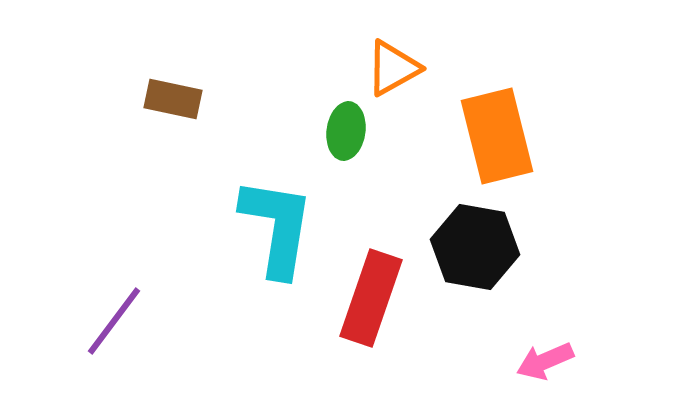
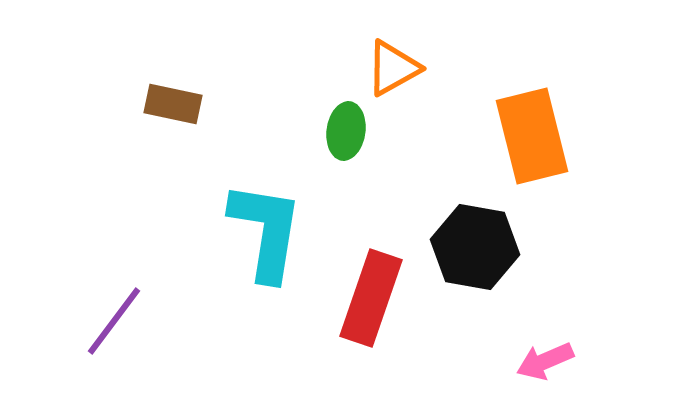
brown rectangle: moved 5 px down
orange rectangle: moved 35 px right
cyan L-shape: moved 11 px left, 4 px down
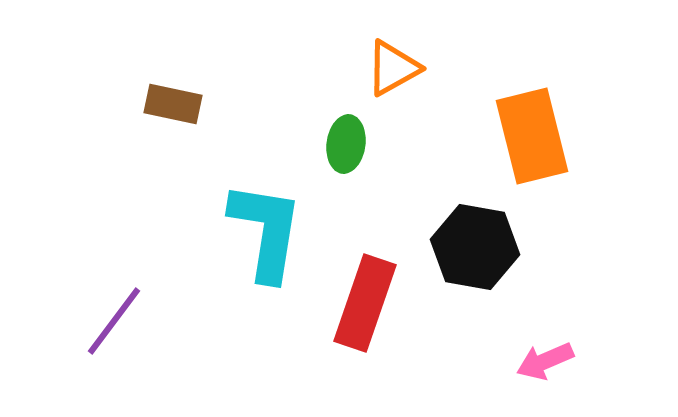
green ellipse: moved 13 px down
red rectangle: moved 6 px left, 5 px down
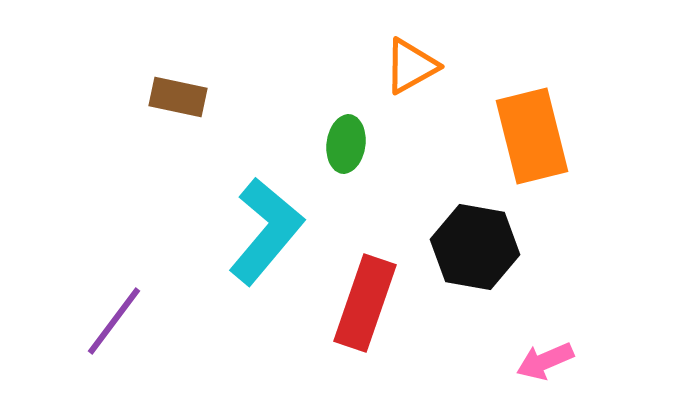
orange triangle: moved 18 px right, 2 px up
brown rectangle: moved 5 px right, 7 px up
cyan L-shape: rotated 31 degrees clockwise
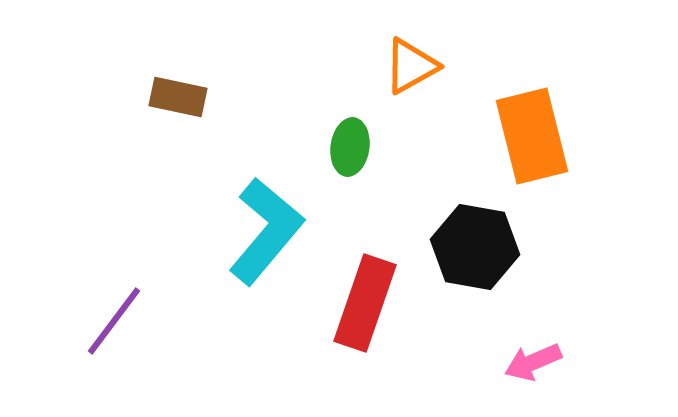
green ellipse: moved 4 px right, 3 px down
pink arrow: moved 12 px left, 1 px down
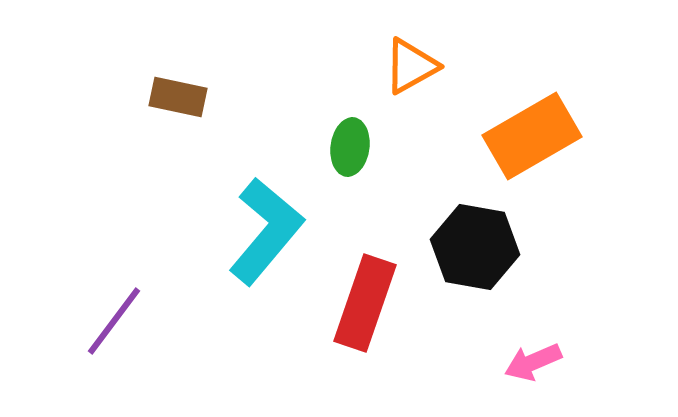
orange rectangle: rotated 74 degrees clockwise
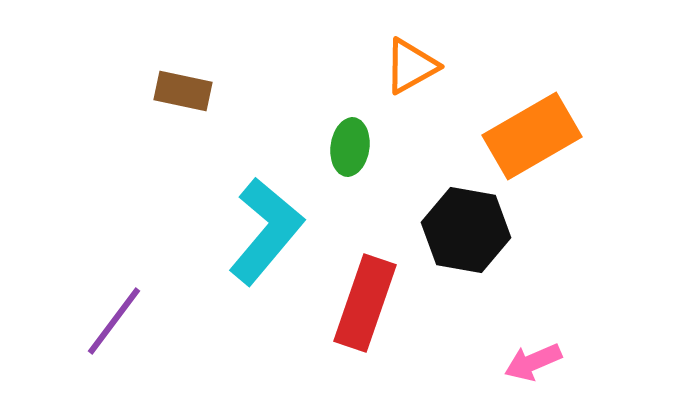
brown rectangle: moved 5 px right, 6 px up
black hexagon: moved 9 px left, 17 px up
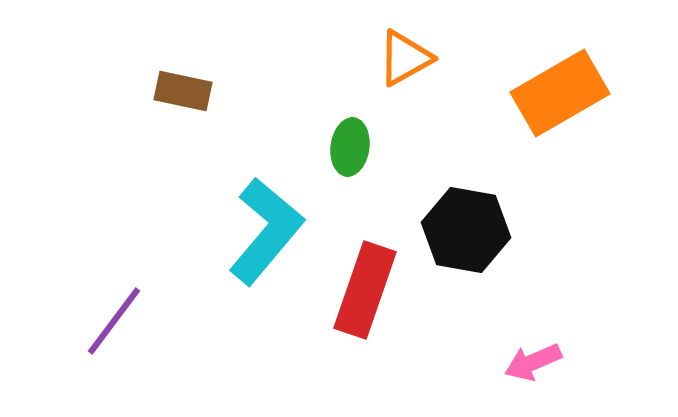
orange triangle: moved 6 px left, 8 px up
orange rectangle: moved 28 px right, 43 px up
red rectangle: moved 13 px up
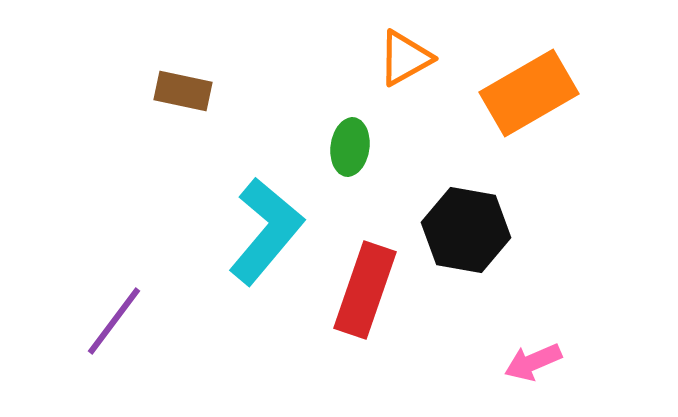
orange rectangle: moved 31 px left
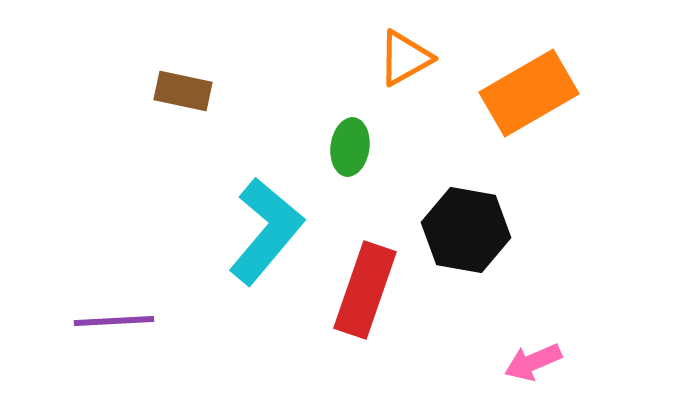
purple line: rotated 50 degrees clockwise
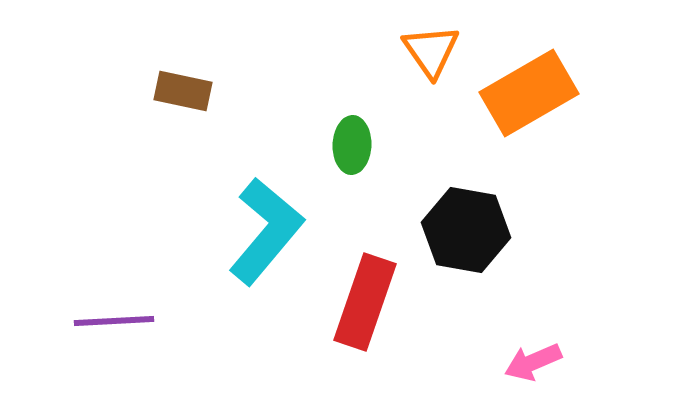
orange triangle: moved 26 px right, 7 px up; rotated 36 degrees counterclockwise
green ellipse: moved 2 px right, 2 px up; rotated 6 degrees counterclockwise
red rectangle: moved 12 px down
